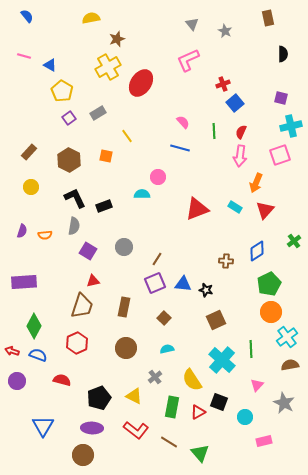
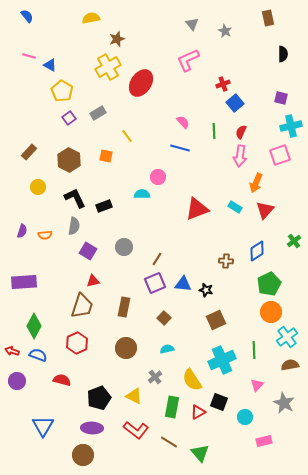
pink line at (24, 56): moved 5 px right
yellow circle at (31, 187): moved 7 px right
green line at (251, 349): moved 3 px right, 1 px down
cyan cross at (222, 360): rotated 24 degrees clockwise
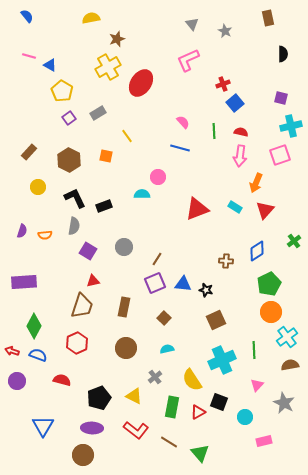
red semicircle at (241, 132): rotated 80 degrees clockwise
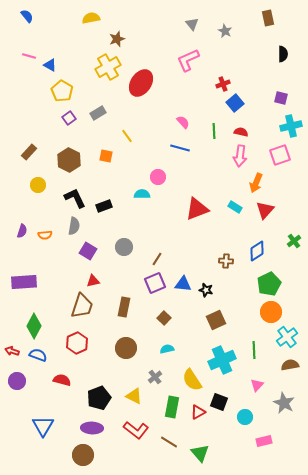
yellow circle at (38, 187): moved 2 px up
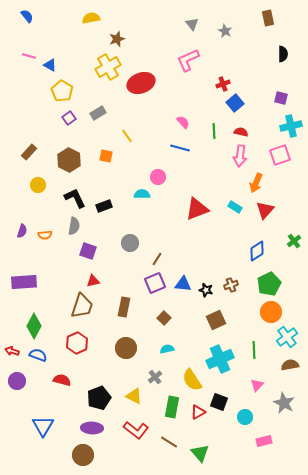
red ellipse at (141, 83): rotated 36 degrees clockwise
gray circle at (124, 247): moved 6 px right, 4 px up
purple square at (88, 251): rotated 12 degrees counterclockwise
brown cross at (226, 261): moved 5 px right, 24 px down; rotated 24 degrees counterclockwise
cyan cross at (222, 360): moved 2 px left, 1 px up
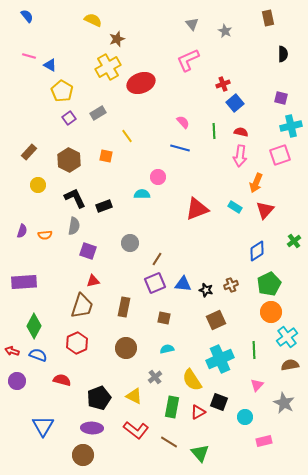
yellow semicircle at (91, 18): moved 2 px right, 2 px down; rotated 36 degrees clockwise
brown square at (164, 318): rotated 32 degrees counterclockwise
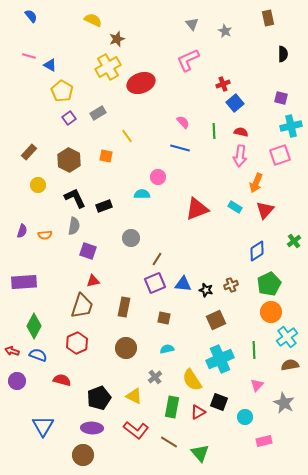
blue semicircle at (27, 16): moved 4 px right
gray circle at (130, 243): moved 1 px right, 5 px up
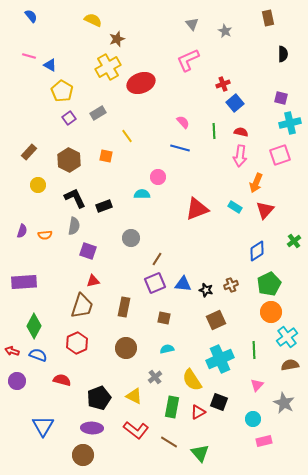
cyan cross at (291, 126): moved 1 px left, 3 px up
cyan circle at (245, 417): moved 8 px right, 2 px down
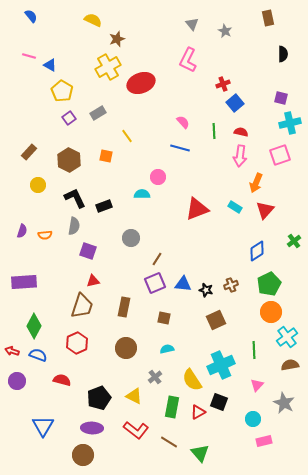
pink L-shape at (188, 60): rotated 40 degrees counterclockwise
cyan cross at (220, 359): moved 1 px right, 6 px down
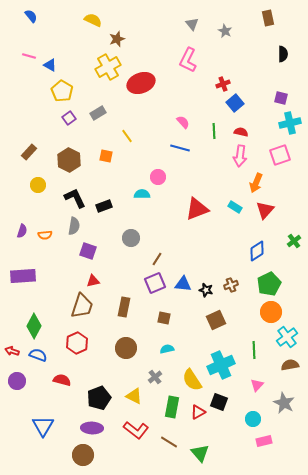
purple rectangle at (24, 282): moved 1 px left, 6 px up
